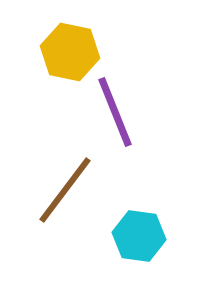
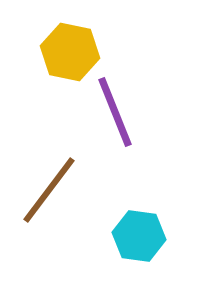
brown line: moved 16 px left
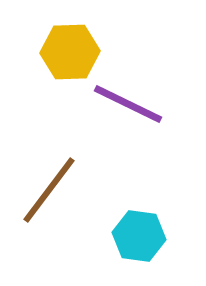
yellow hexagon: rotated 14 degrees counterclockwise
purple line: moved 13 px right, 8 px up; rotated 42 degrees counterclockwise
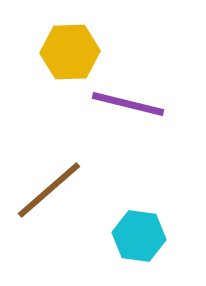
purple line: rotated 12 degrees counterclockwise
brown line: rotated 12 degrees clockwise
